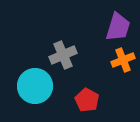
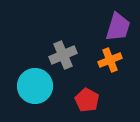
orange cross: moved 13 px left
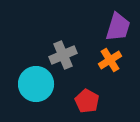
orange cross: rotated 10 degrees counterclockwise
cyan circle: moved 1 px right, 2 px up
red pentagon: moved 1 px down
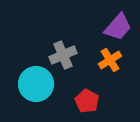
purple trapezoid: rotated 24 degrees clockwise
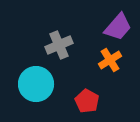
gray cross: moved 4 px left, 10 px up
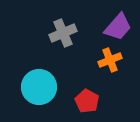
gray cross: moved 4 px right, 12 px up
orange cross: rotated 10 degrees clockwise
cyan circle: moved 3 px right, 3 px down
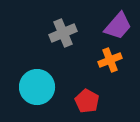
purple trapezoid: moved 1 px up
cyan circle: moved 2 px left
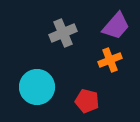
purple trapezoid: moved 2 px left
red pentagon: rotated 15 degrees counterclockwise
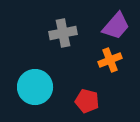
gray cross: rotated 12 degrees clockwise
cyan circle: moved 2 px left
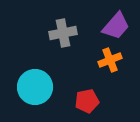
red pentagon: rotated 25 degrees counterclockwise
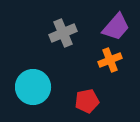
purple trapezoid: moved 1 px down
gray cross: rotated 12 degrees counterclockwise
cyan circle: moved 2 px left
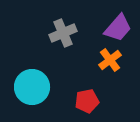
purple trapezoid: moved 2 px right, 1 px down
orange cross: rotated 15 degrees counterclockwise
cyan circle: moved 1 px left
